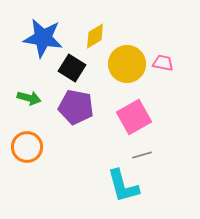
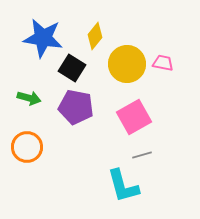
yellow diamond: rotated 20 degrees counterclockwise
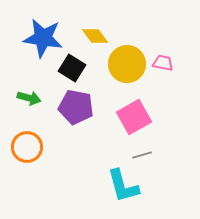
yellow diamond: rotated 76 degrees counterclockwise
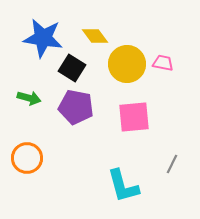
pink square: rotated 24 degrees clockwise
orange circle: moved 11 px down
gray line: moved 30 px right, 9 px down; rotated 48 degrees counterclockwise
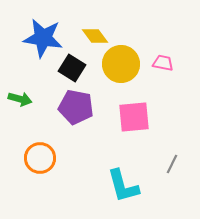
yellow circle: moved 6 px left
green arrow: moved 9 px left, 1 px down
orange circle: moved 13 px right
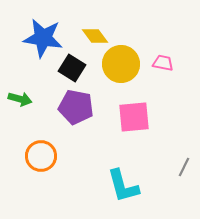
orange circle: moved 1 px right, 2 px up
gray line: moved 12 px right, 3 px down
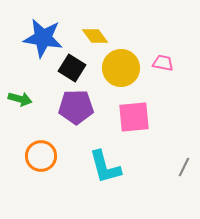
yellow circle: moved 4 px down
purple pentagon: rotated 12 degrees counterclockwise
cyan L-shape: moved 18 px left, 19 px up
